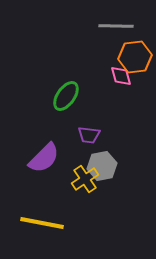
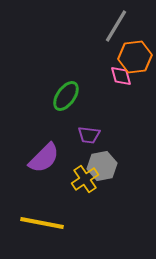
gray line: rotated 60 degrees counterclockwise
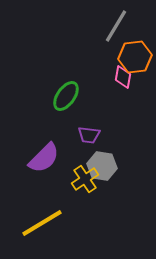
pink diamond: moved 2 px right, 1 px down; rotated 25 degrees clockwise
gray hexagon: rotated 20 degrees clockwise
yellow line: rotated 42 degrees counterclockwise
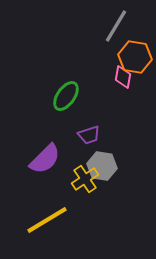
orange hexagon: rotated 16 degrees clockwise
purple trapezoid: rotated 25 degrees counterclockwise
purple semicircle: moved 1 px right, 1 px down
yellow line: moved 5 px right, 3 px up
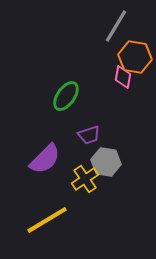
gray hexagon: moved 4 px right, 4 px up
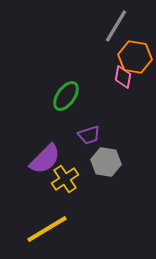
yellow cross: moved 20 px left
yellow line: moved 9 px down
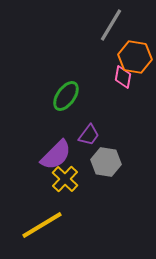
gray line: moved 5 px left, 1 px up
purple trapezoid: rotated 35 degrees counterclockwise
purple semicircle: moved 11 px right, 4 px up
yellow cross: rotated 12 degrees counterclockwise
yellow line: moved 5 px left, 4 px up
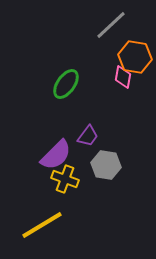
gray line: rotated 16 degrees clockwise
green ellipse: moved 12 px up
purple trapezoid: moved 1 px left, 1 px down
gray hexagon: moved 3 px down
yellow cross: rotated 24 degrees counterclockwise
